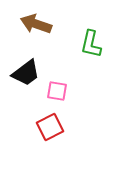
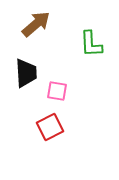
brown arrow: rotated 120 degrees clockwise
green L-shape: rotated 16 degrees counterclockwise
black trapezoid: rotated 56 degrees counterclockwise
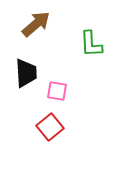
red square: rotated 12 degrees counterclockwise
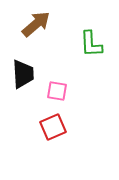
black trapezoid: moved 3 px left, 1 px down
red square: moved 3 px right; rotated 16 degrees clockwise
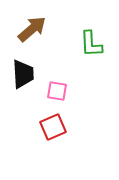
brown arrow: moved 4 px left, 5 px down
